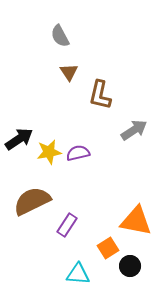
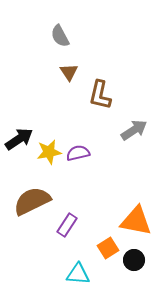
black circle: moved 4 px right, 6 px up
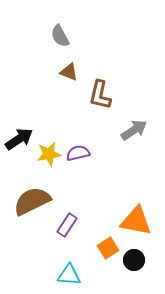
brown triangle: rotated 36 degrees counterclockwise
yellow star: moved 2 px down
cyan triangle: moved 9 px left, 1 px down
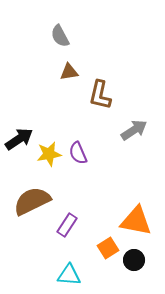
brown triangle: rotated 30 degrees counterclockwise
purple semicircle: rotated 100 degrees counterclockwise
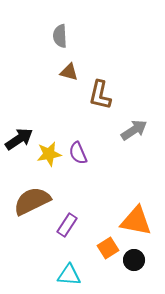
gray semicircle: rotated 25 degrees clockwise
brown triangle: rotated 24 degrees clockwise
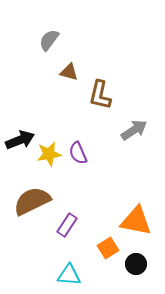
gray semicircle: moved 11 px left, 4 px down; rotated 40 degrees clockwise
black arrow: moved 1 px right, 1 px down; rotated 12 degrees clockwise
black circle: moved 2 px right, 4 px down
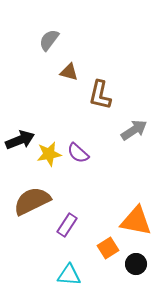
purple semicircle: rotated 25 degrees counterclockwise
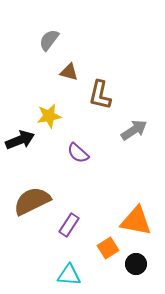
yellow star: moved 38 px up
purple rectangle: moved 2 px right
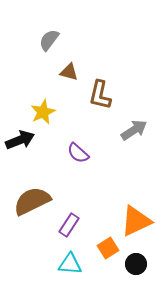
yellow star: moved 6 px left, 4 px up; rotated 15 degrees counterclockwise
orange triangle: rotated 36 degrees counterclockwise
cyan triangle: moved 1 px right, 11 px up
